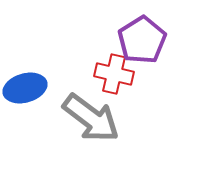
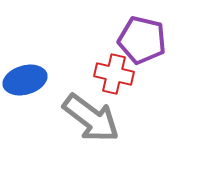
purple pentagon: rotated 27 degrees counterclockwise
blue ellipse: moved 8 px up
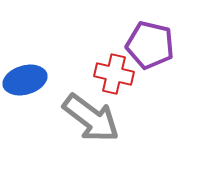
purple pentagon: moved 8 px right, 5 px down
